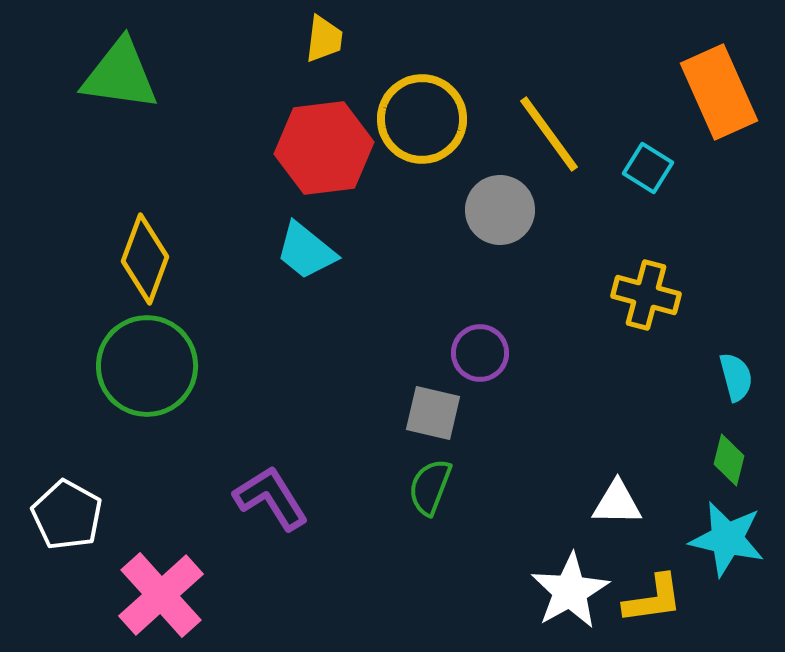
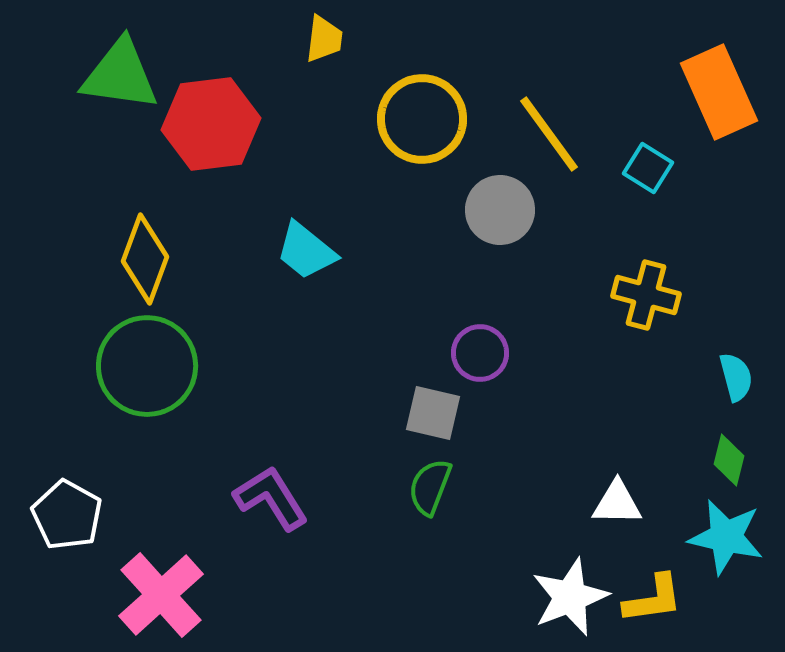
red hexagon: moved 113 px left, 24 px up
cyan star: moved 1 px left, 2 px up
white star: moved 6 px down; rotated 8 degrees clockwise
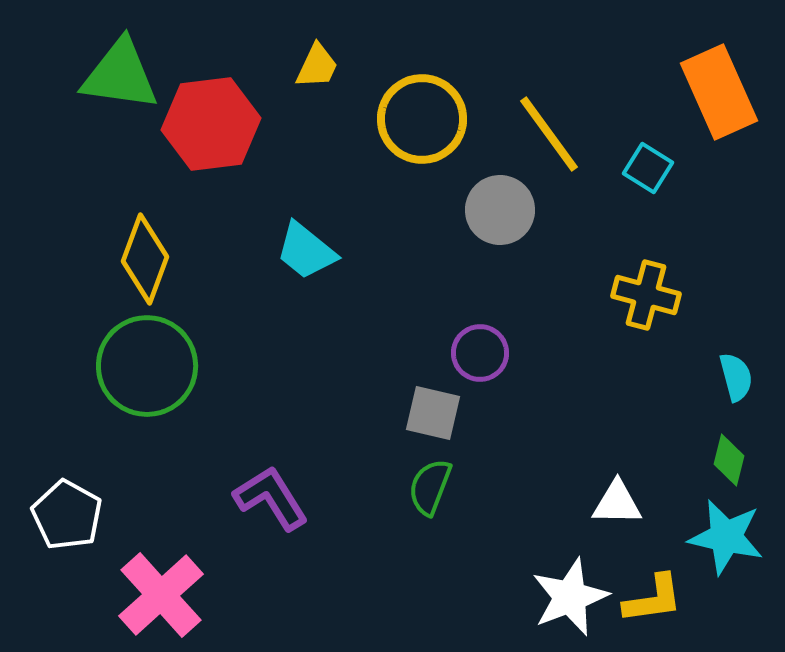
yellow trapezoid: moved 7 px left, 27 px down; rotated 18 degrees clockwise
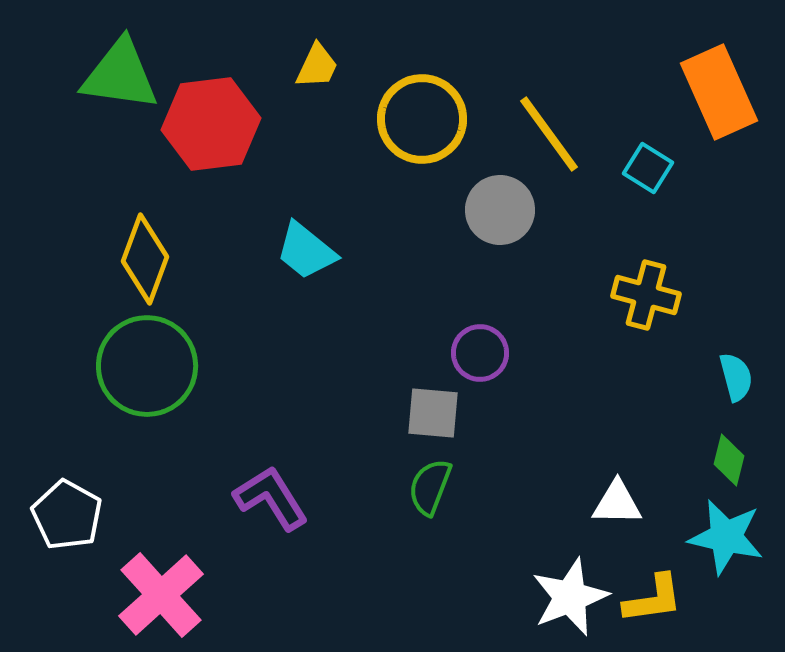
gray square: rotated 8 degrees counterclockwise
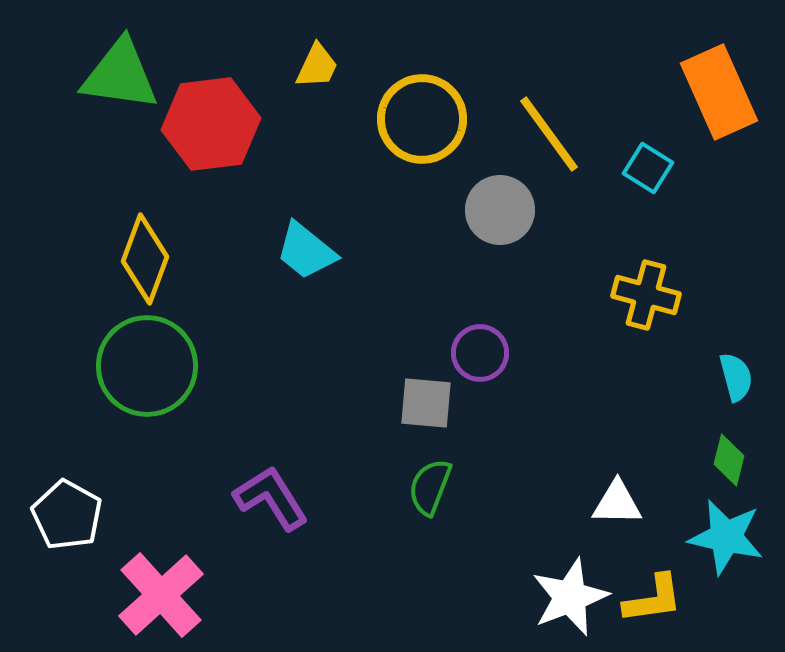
gray square: moved 7 px left, 10 px up
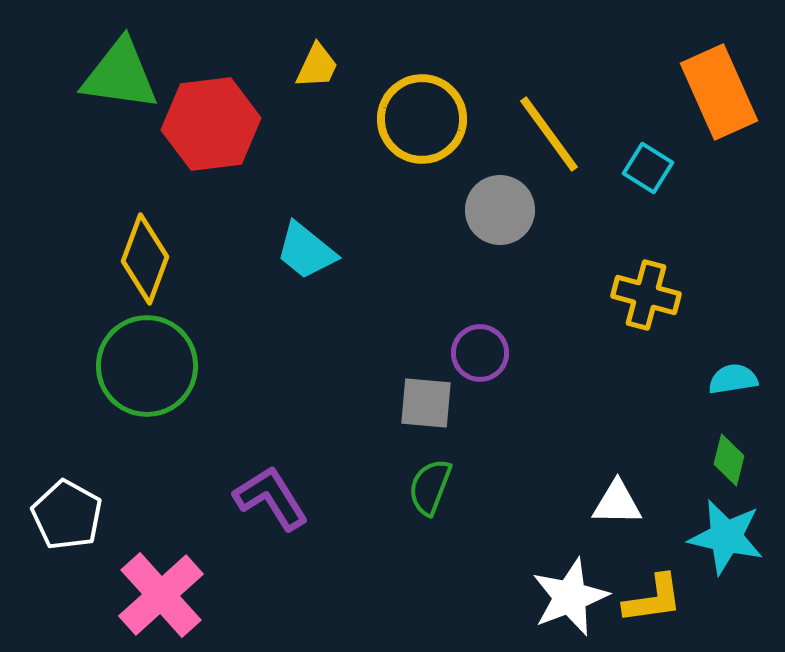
cyan semicircle: moved 3 px left, 2 px down; rotated 84 degrees counterclockwise
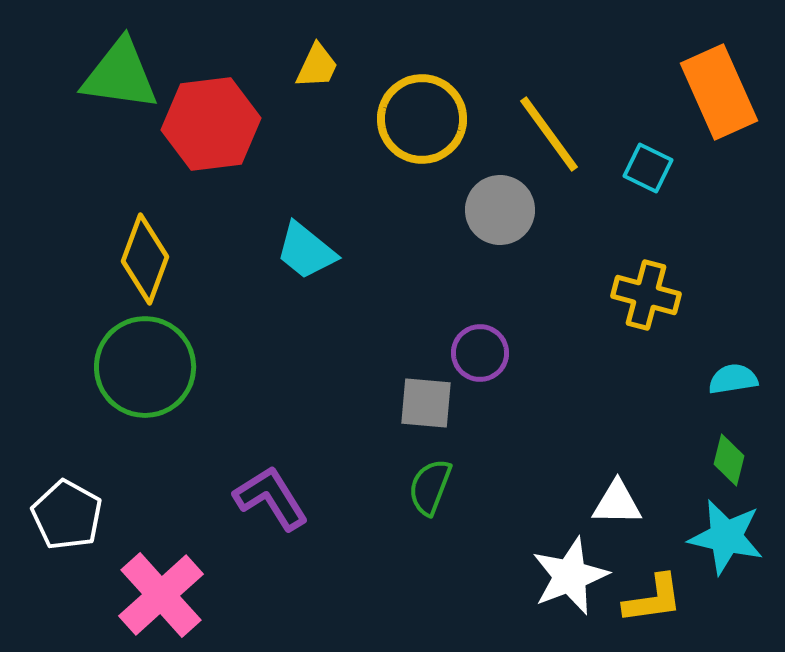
cyan square: rotated 6 degrees counterclockwise
green circle: moved 2 px left, 1 px down
white star: moved 21 px up
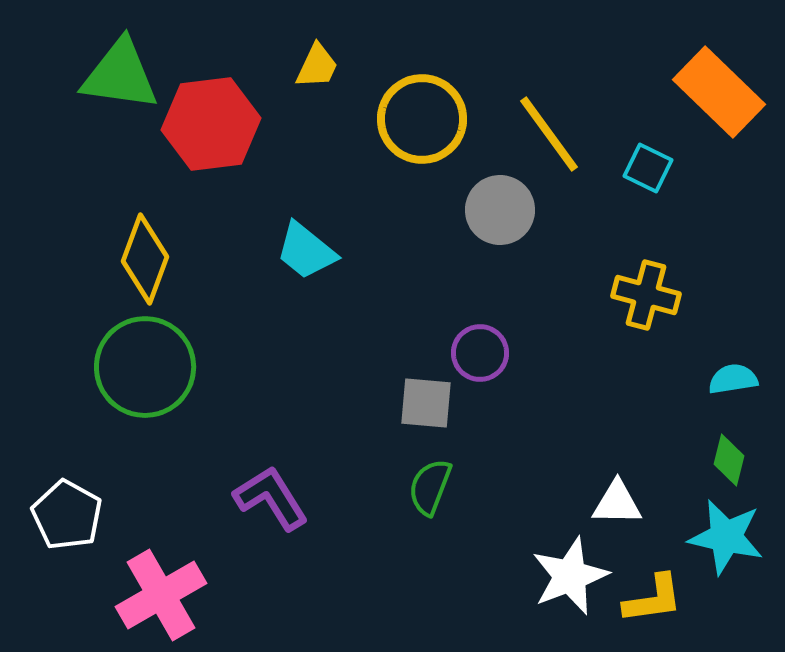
orange rectangle: rotated 22 degrees counterclockwise
pink cross: rotated 12 degrees clockwise
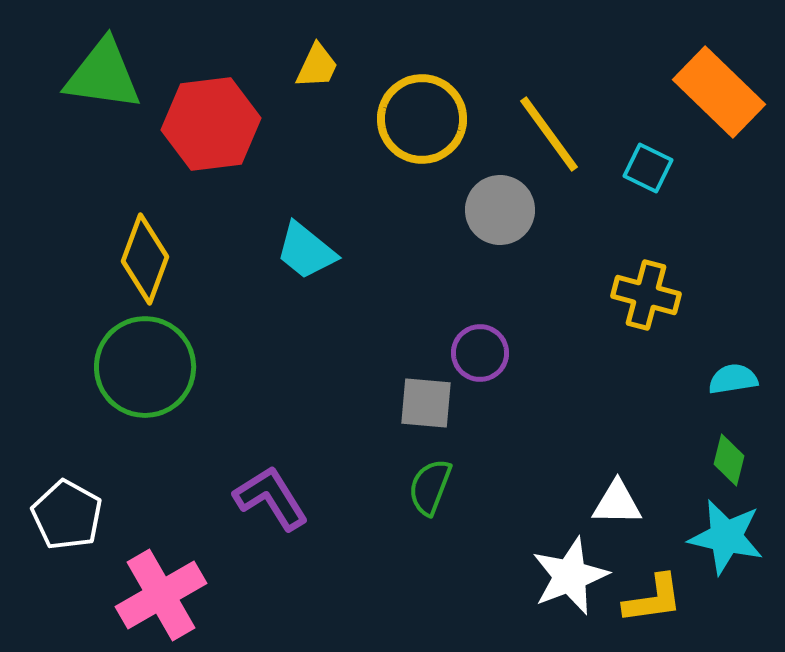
green triangle: moved 17 px left
